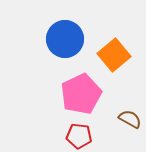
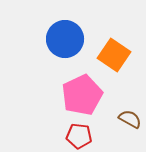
orange square: rotated 16 degrees counterclockwise
pink pentagon: moved 1 px right, 1 px down
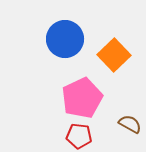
orange square: rotated 12 degrees clockwise
pink pentagon: moved 3 px down
brown semicircle: moved 5 px down
